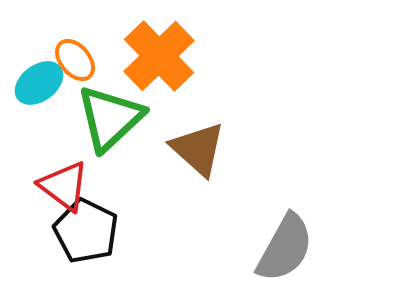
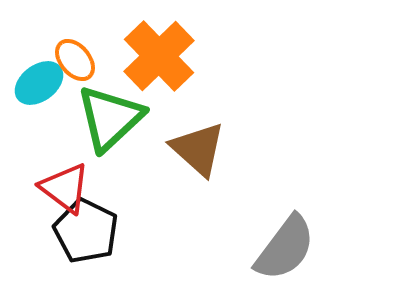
red triangle: moved 1 px right, 2 px down
gray semicircle: rotated 8 degrees clockwise
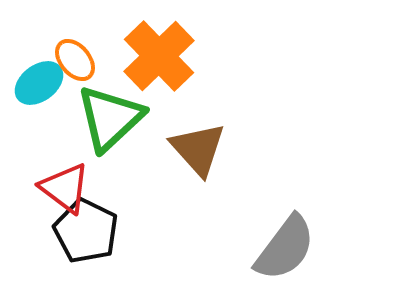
brown triangle: rotated 6 degrees clockwise
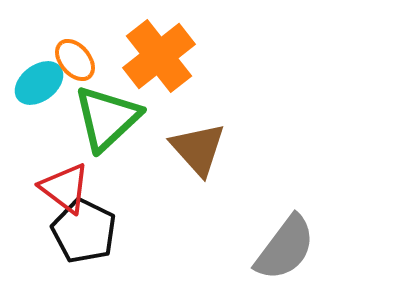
orange cross: rotated 6 degrees clockwise
green triangle: moved 3 px left
black pentagon: moved 2 px left
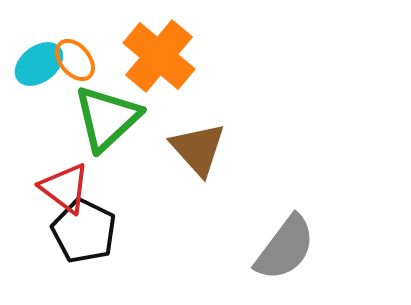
orange cross: rotated 12 degrees counterclockwise
cyan ellipse: moved 19 px up
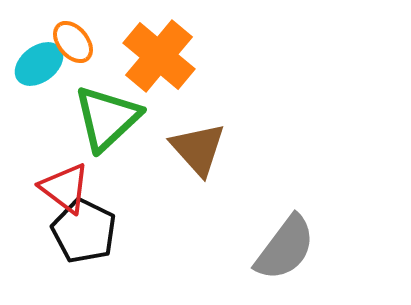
orange ellipse: moved 2 px left, 18 px up
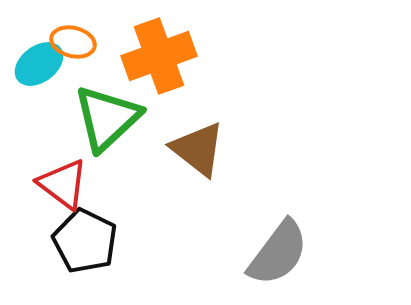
orange ellipse: rotated 36 degrees counterclockwise
orange cross: rotated 30 degrees clockwise
brown triangle: rotated 10 degrees counterclockwise
red triangle: moved 2 px left, 4 px up
black pentagon: moved 1 px right, 10 px down
gray semicircle: moved 7 px left, 5 px down
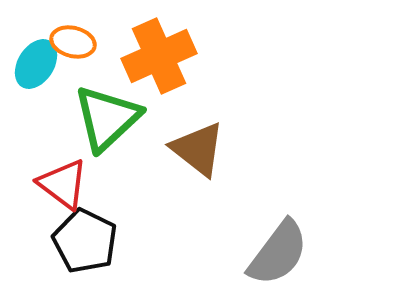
orange cross: rotated 4 degrees counterclockwise
cyan ellipse: moved 3 px left; rotated 21 degrees counterclockwise
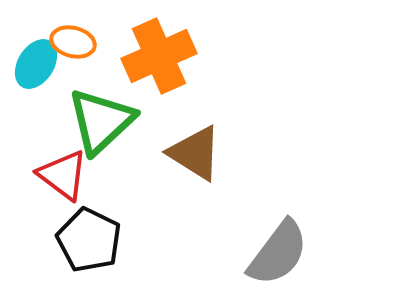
green triangle: moved 6 px left, 3 px down
brown triangle: moved 3 px left, 4 px down; rotated 6 degrees counterclockwise
red triangle: moved 9 px up
black pentagon: moved 4 px right, 1 px up
